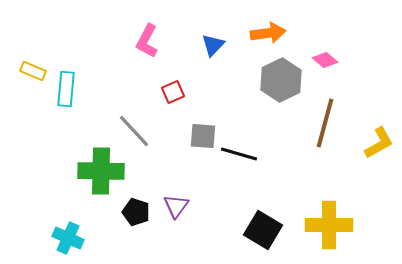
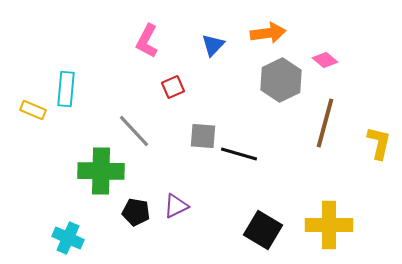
yellow rectangle: moved 39 px down
red square: moved 5 px up
yellow L-shape: rotated 48 degrees counterclockwise
purple triangle: rotated 28 degrees clockwise
black pentagon: rotated 8 degrees counterclockwise
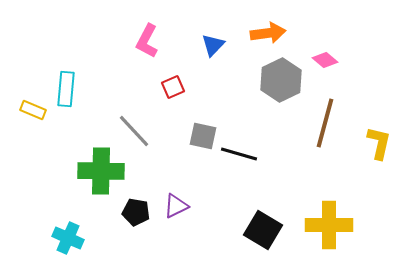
gray square: rotated 8 degrees clockwise
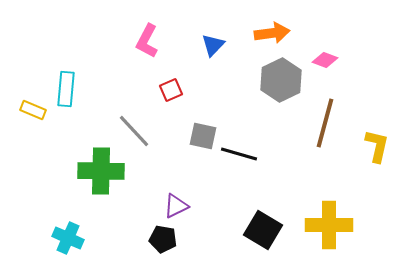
orange arrow: moved 4 px right
pink diamond: rotated 20 degrees counterclockwise
red square: moved 2 px left, 3 px down
yellow L-shape: moved 2 px left, 3 px down
black pentagon: moved 27 px right, 27 px down
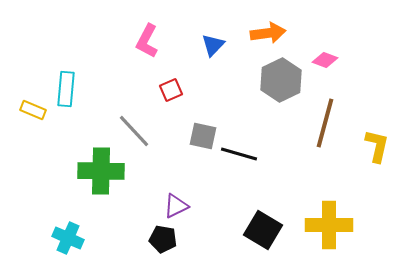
orange arrow: moved 4 px left
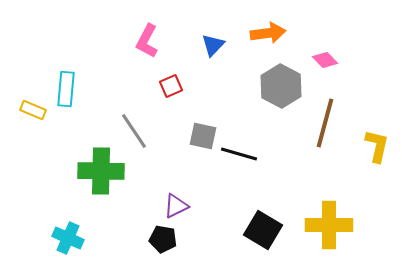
pink diamond: rotated 25 degrees clockwise
gray hexagon: moved 6 px down; rotated 6 degrees counterclockwise
red square: moved 4 px up
gray line: rotated 9 degrees clockwise
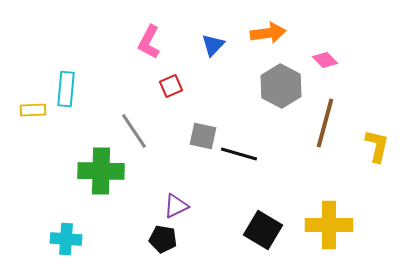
pink L-shape: moved 2 px right, 1 px down
yellow rectangle: rotated 25 degrees counterclockwise
cyan cross: moved 2 px left, 1 px down; rotated 20 degrees counterclockwise
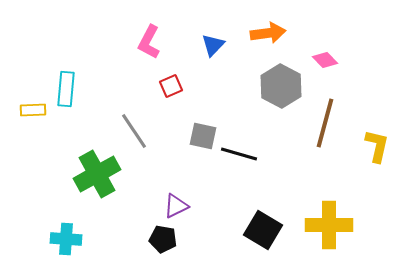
green cross: moved 4 px left, 3 px down; rotated 30 degrees counterclockwise
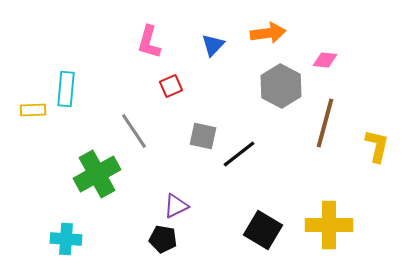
pink L-shape: rotated 12 degrees counterclockwise
pink diamond: rotated 40 degrees counterclockwise
black line: rotated 54 degrees counterclockwise
